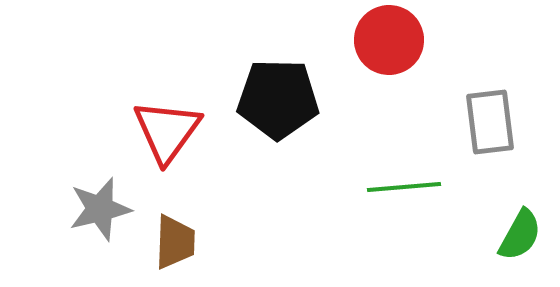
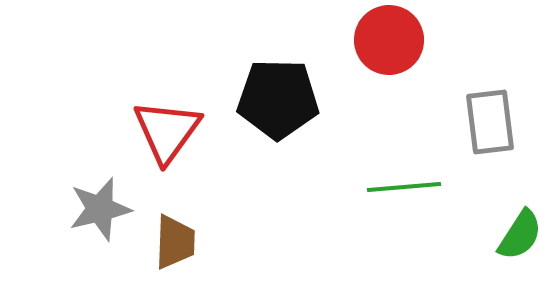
green semicircle: rotated 4 degrees clockwise
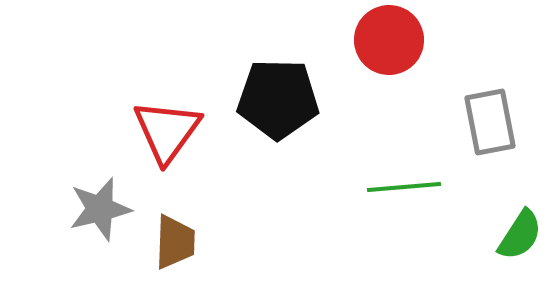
gray rectangle: rotated 4 degrees counterclockwise
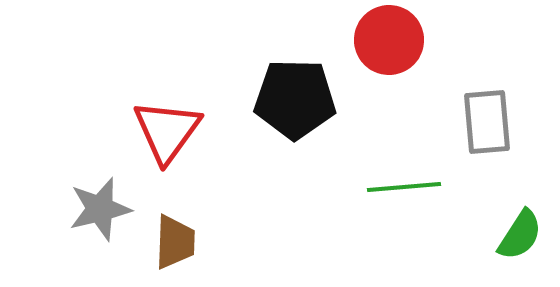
black pentagon: moved 17 px right
gray rectangle: moved 3 px left; rotated 6 degrees clockwise
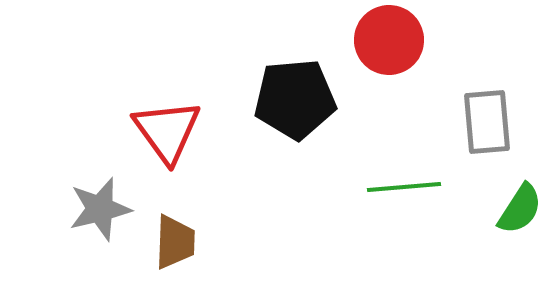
black pentagon: rotated 6 degrees counterclockwise
red triangle: rotated 12 degrees counterclockwise
green semicircle: moved 26 px up
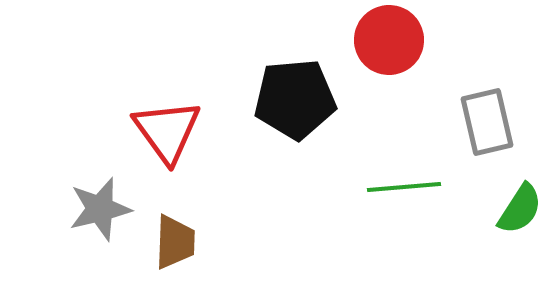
gray rectangle: rotated 8 degrees counterclockwise
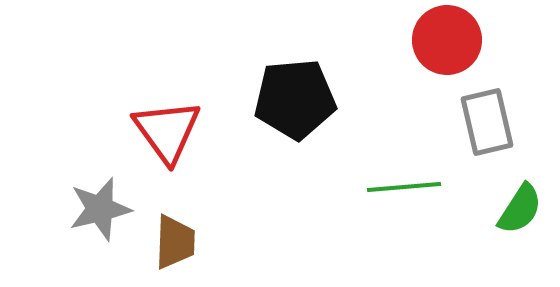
red circle: moved 58 px right
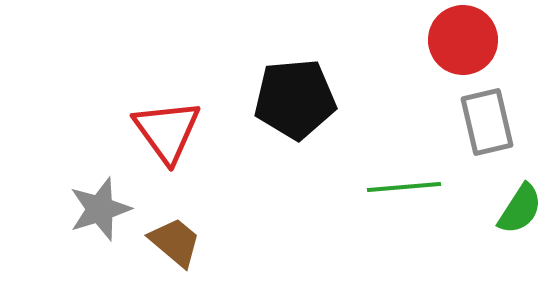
red circle: moved 16 px right
gray star: rotated 4 degrees counterclockwise
brown trapezoid: rotated 52 degrees counterclockwise
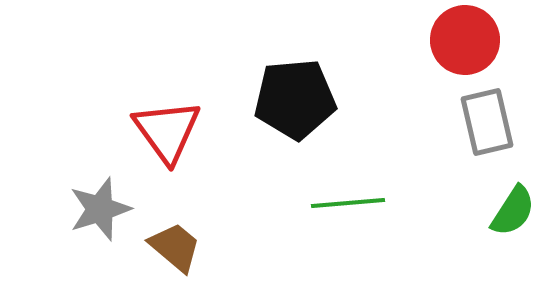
red circle: moved 2 px right
green line: moved 56 px left, 16 px down
green semicircle: moved 7 px left, 2 px down
brown trapezoid: moved 5 px down
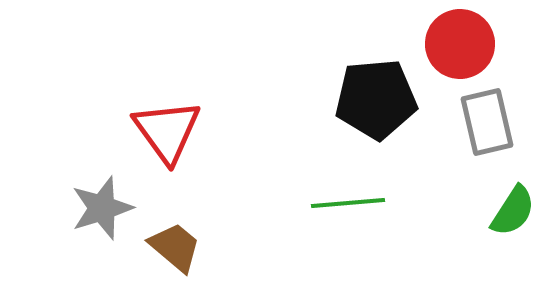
red circle: moved 5 px left, 4 px down
black pentagon: moved 81 px right
gray star: moved 2 px right, 1 px up
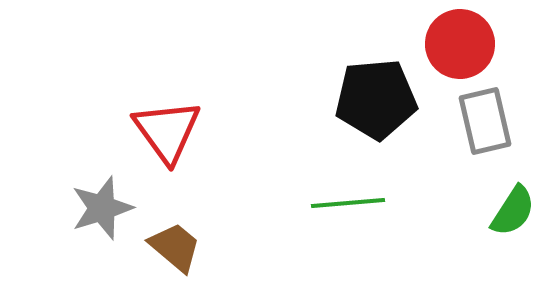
gray rectangle: moved 2 px left, 1 px up
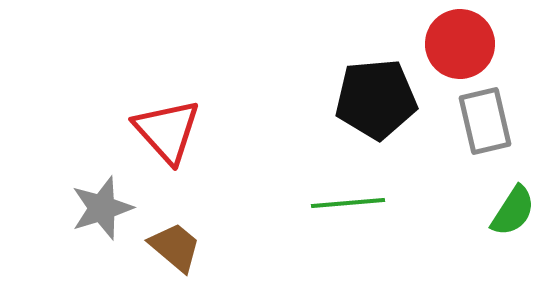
red triangle: rotated 6 degrees counterclockwise
